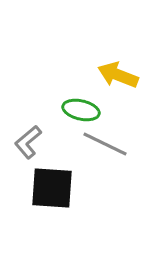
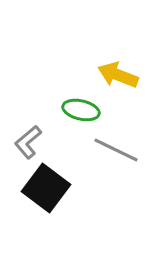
gray line: moved 11 px right, 6 px down
black square: moved 6 px left; rotated 33 degrees clockwise
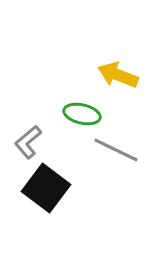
green ellipse: moved 1 px right, 4 px down
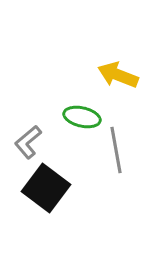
green ellipse: moved 3 px down
gray line: rotated 54 degrees clockwise
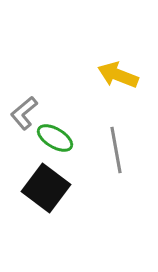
green ellipse: moved 27 px left, 21 px down; rotated 18 degrees clockwise
gray L-shape: moved 4 px left, 29 px up
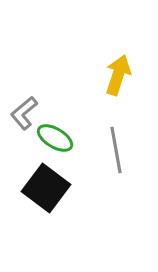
yellow arrow: rotated 87 degrees clockwise
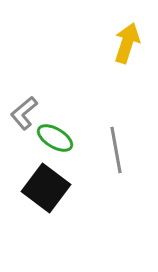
yellow arrow: moved 9 px right, 32 px up
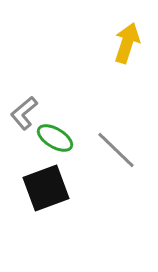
gray line: rotated 36 degrees counterclockwise
black square: rotated 33 degrees clockwise
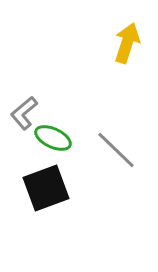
green ellipse: moved 2 px left; rotated 6 degrees counterclockwise
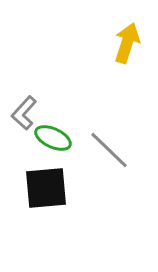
gray L-shape: rotated 8 degrees counterclockwise
gray line: moved 7 px left
black square: rotated 15 degrees clockwise
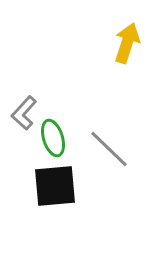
green ellipse: rotated 48 degrees clockwise
gray line: moved 1 px up
black square: moved 9 px right, 2 px up
